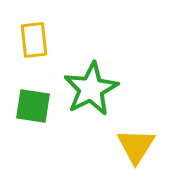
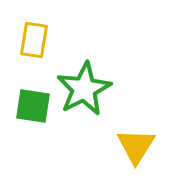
yellow rectangle: rotated 15 degrees clockwise
green star: moved 7 px left
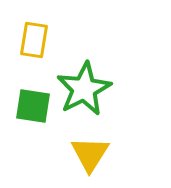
yellow triangle: moved 46 px left, 8 px down
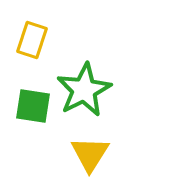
yellow rectangle: moved 2 px left; rotated 9 degrees clockwise
green star: moved 1 px down
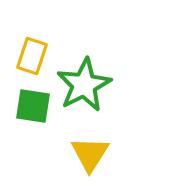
yellow rectangle: moved 16 px down
green star: moved 5 px up
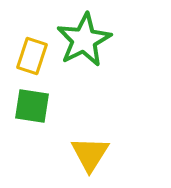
green star: moved 45 px up
green square: moved 1 px left
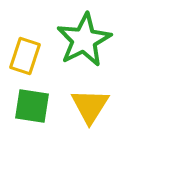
yellow rectangle: moved 7 px left
yellow triangle: moved 48 px up
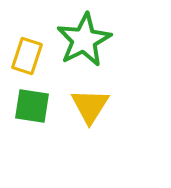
yellow rectangle: moved 2 px right
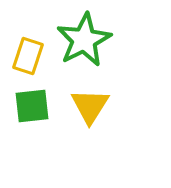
yellow rectangle: moved 1 px right
green square: rotated 15 degrees counterclockwise
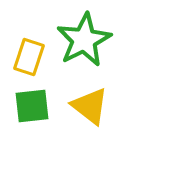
yellow rectangle: moved 1 px right, 1 px down
yellow triangle: rotated 24 degrees counterclockwise
